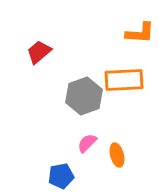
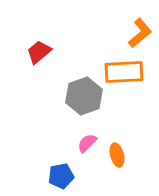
orange L-shape: rotated 44 degrees counterclockwise
orange rectangle: moved 8 px up
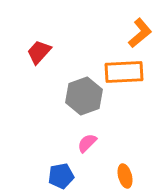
red trapezoid: rotated 8 degrees counterclockwise
orange ellipse: moved 8 px right, 21 px down
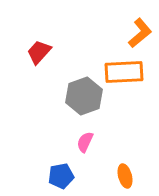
pink semicircle: moved 2 px left, 1 px up; rotated 20 degrees counterclockwise
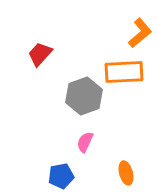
red trapezoid: moved 1 px right, 2 px down
orange ellipse: moved 1 px right, 3 px up
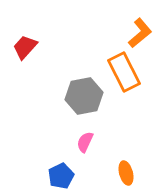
red trapezoid: moved 15 px left, 7 px up
orange rectangle: rotated 66 degrees clockwise
gray hexagon: rotated 9 degrees clockwise
blue pentagon: rotated 15 degrees counterclockwise
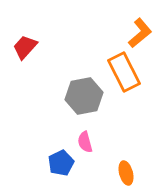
pink semicircle: rotated 40 degrees counterclockwise
blue pentagon: moved 13 px up
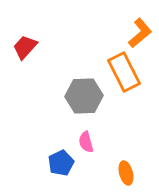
gray hexagon: rotated 9 degrees clockwise
pink semicircle: moved 1 px right
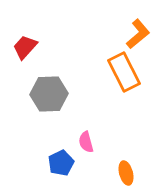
orange L-shape: moved 2 px left, 1 px down
gray hexagon: moved 35 px left, 2 px up
